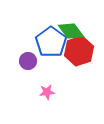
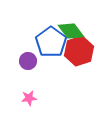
pink star: moved 18 px left, 6 px down
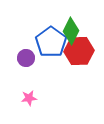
green diamond: rotated 64 degrees clockwise
red hexagon: rotated 16 degrees clockwise
purple circle: moved 2 px left, 3 px up
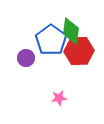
green diamond: rotated 20 degrees counterclockwise
blue pentagon: moved 2 px up
pink star: moved 30 px right
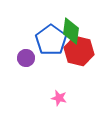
red hexagon: rotated 16 degrees clockwise
pink star: rotated 21 degrees clockwise
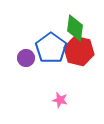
green diamond: moved 4 px right, 3 px up
blue pentagon: moved 8 px down
pink star: moved 1 px right, 2 px down
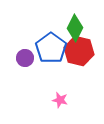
green diamond: rotated 20 degrees clockwise
purple circle: moved 1 px left
